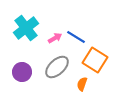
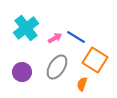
gray ellipse: rotated 15 degrees counterclockwise
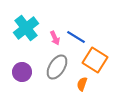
pink arrow: rotated 96 degrees clockwise
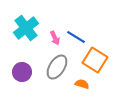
orange semicircle: rotated 88 degrees clockwise
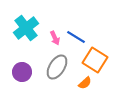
orange semicircle: moved 3 px right, 1 px up; rotated 120 degrees clockwise
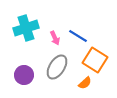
cyan cross: rotated 20 degrees clockwise
blue line: moved 2 px right, 1 px up
purple circle: moved 2 px right, 3 px down
